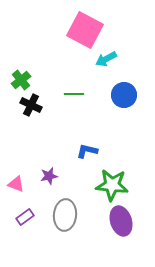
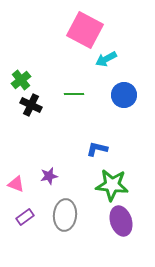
blue L-shape: moved 10 px right, 2 px up
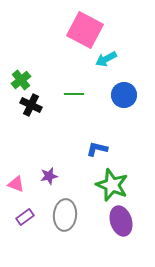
green star: rotated 16 degrees clockwise
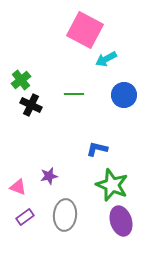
pink triangle: moved 2 px right, 3 px down
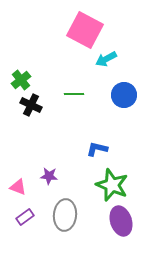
purple star: rotated 18 degrees clockwise
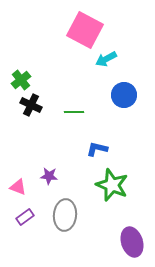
green line: moved 18 px down
purple ellipse: moved 11 px right, 21 px down
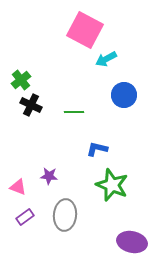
purple ellipse: rotated 60 degrees counterclockwise
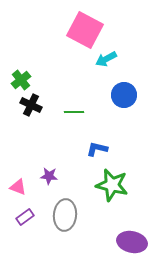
green star: rotated 8 degrees counterclockwise
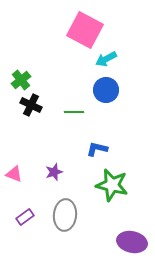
blue circle: moved 18 px left, 5 px up
purple star: moved 5 px right, 4 px up; rotated 24 degrees counterclockwise
pink triangle: moved 4 px left, 13 px up
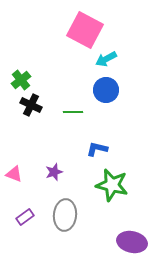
green line: moved 1 px left
